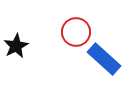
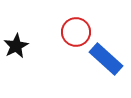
blue rectangle: moved 2 px right
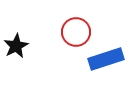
blue rectangle: rotated 60 degrees counterclockwise
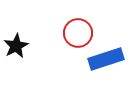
red circle: moved 2 px right, 1 px down
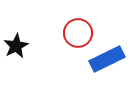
blue rectangle: moved 1 px right; rotated 8 degrees counterclockwise
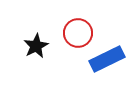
black star: moved 20 px right
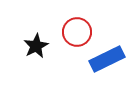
red circle: moved 1 px left, 1 px up
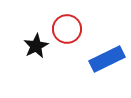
red circle: moved 10 px left, 3 px up
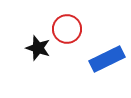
black star: moved 2 px right, 2 px down; rotated 25 degrees counterclockwise
